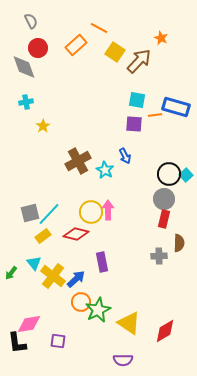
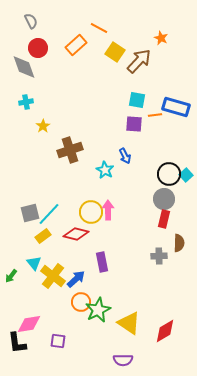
brown cross at (78, 161): moved 8 px left, 11 px up; rotated 10 degrees clockwise
green arrow at (11, 273): moved 3 px down
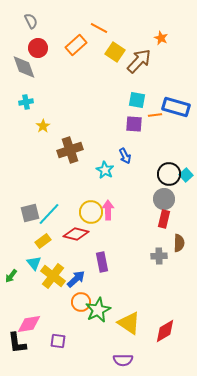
yellow rectangle at (43, 236): moved 5 px down
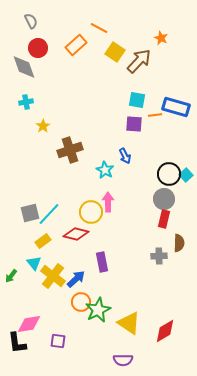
pink arrow at (108, 210): moved 8 px up
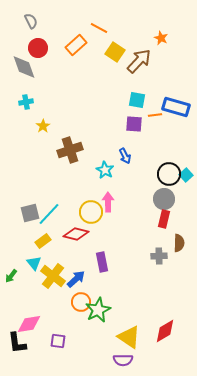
yellow triangle at (129, 323): moved 14 px down
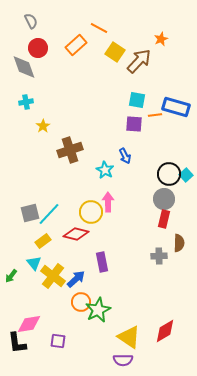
orange star at (161, 38): moved 1 px down; rotated 24 degrees clockwise
